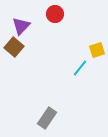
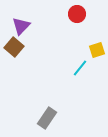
red circle: moved 22 px right
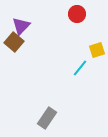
brown square: moved 5 px up
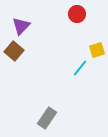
brown square: moved 9 px down
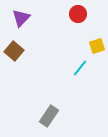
red circle: moved 1 px right
purple triangle: moved 8 px up
yellow square: moved 4 px up
gray rectangle: moved 2 px right, 2 px up
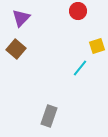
red circle: moved 3 px up
brown square: moved 2 px right, 2 px up
gray rectangle: rotated 15 degrees counterclockwise
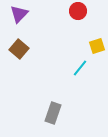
purple triangle: moved 2 px left, 4 px up
brown square: moved 3 px right
gray rectangle: moved 4 px right, 3 px up
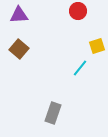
purple triangle: moved 1 px down; rotated 42 degrees clockwise
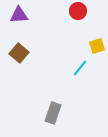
brown square: moved 4 px down
